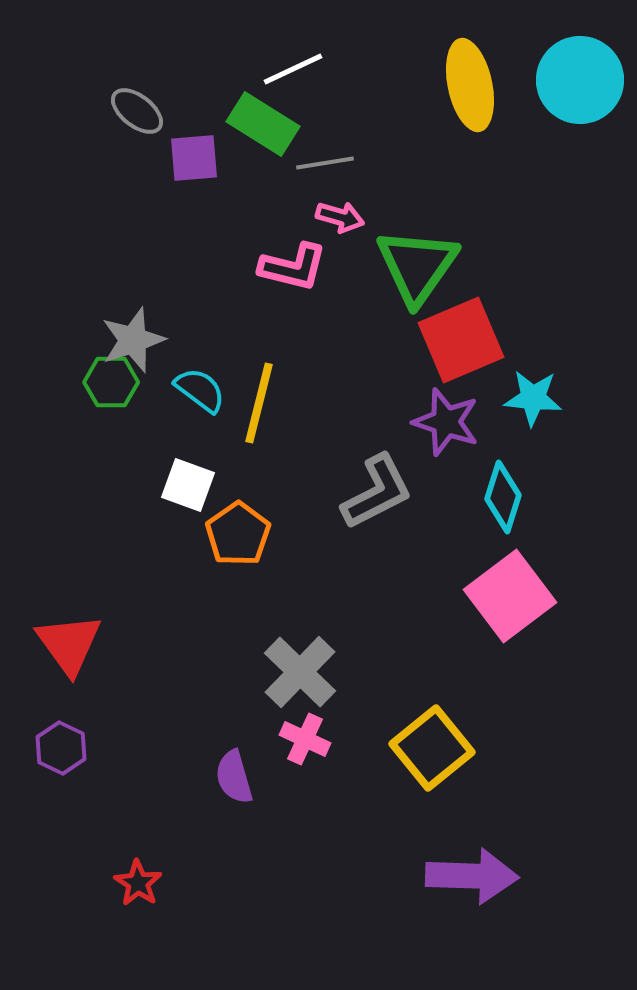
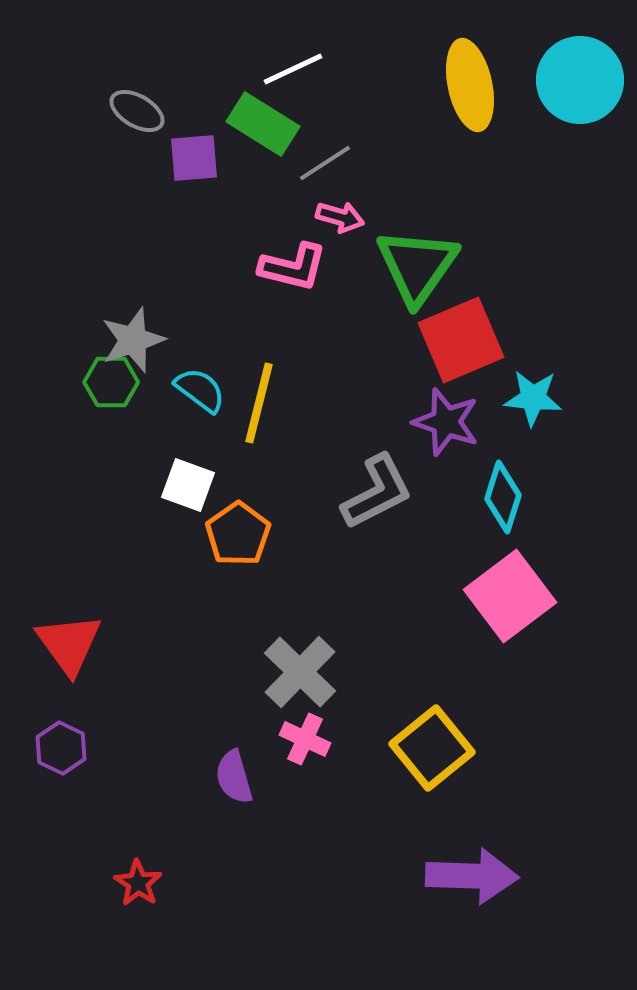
gray ellipse: rotated 8 degrees counterclockwise
gray line: rotated 24 degrees counterclockwise
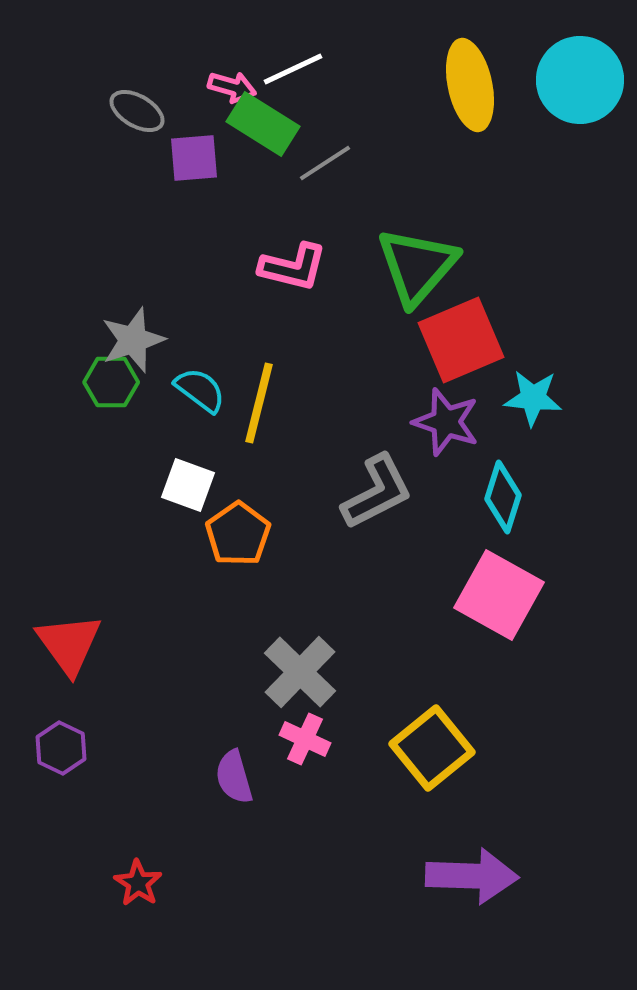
pink arrow: moved 108 px left, 130 px up
green triangle: rotated 6 degrees clockwise
pink square: moved 11 px left, 1 px up; rotated 24 degrees counterclockwise
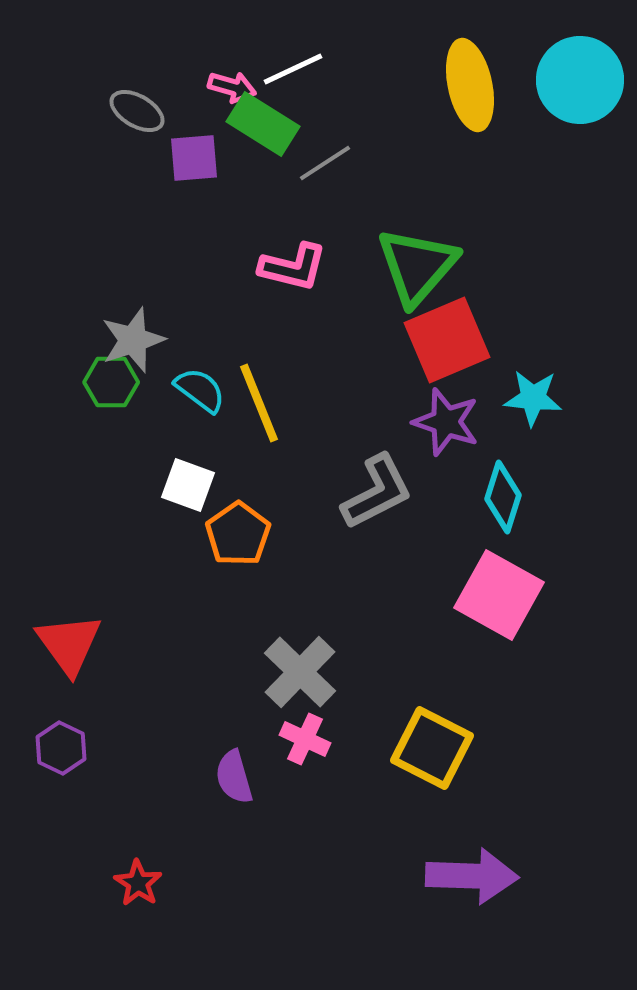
red square: moved 14 px left
yellow line: rotated 36 degrees counterclockwise
yellow square: rotated 24 degrees counterclockwise
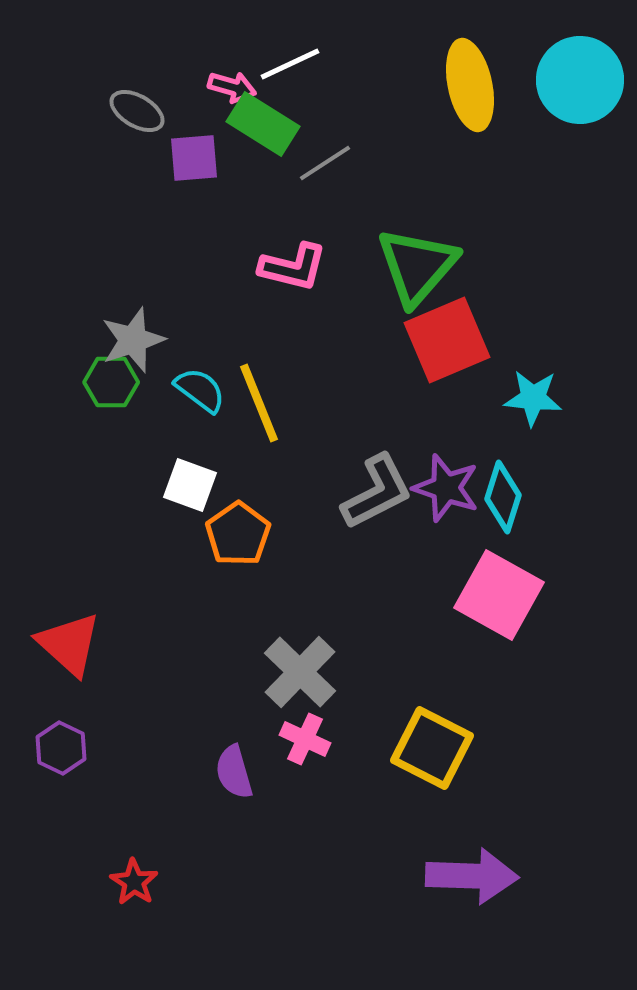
white line: moved 3 px left, 5 px up
purple star: moved 66 px down
white square: moved 2 px right
red triangle: rotated 12 degrees counterclockwise
purple semicircle: moved 5 px up
red star: moved 4 px left, 1 px up
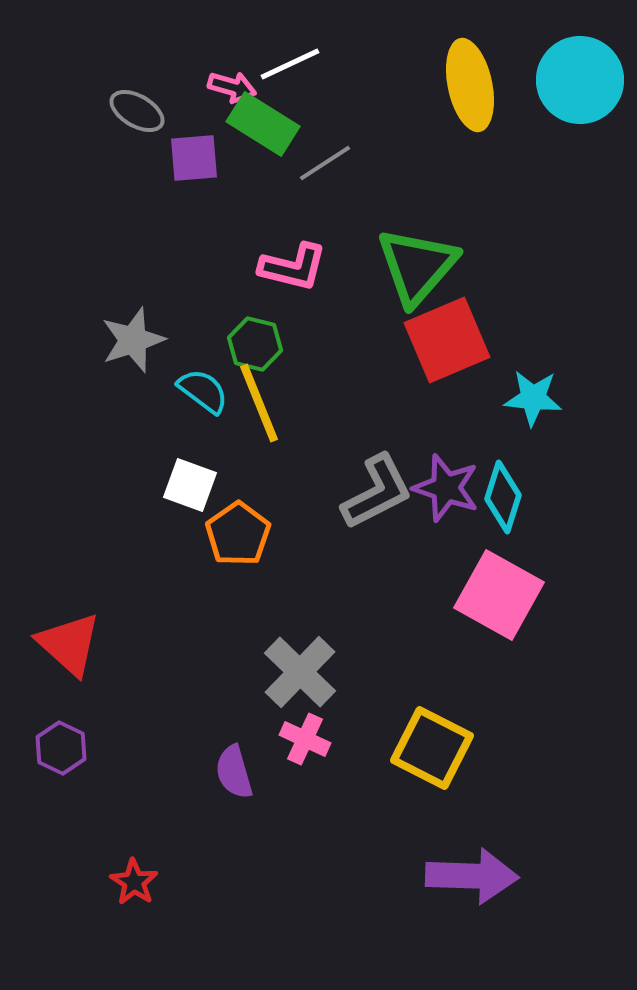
green hexagon: moved 144 px right, 38 px up; rotated 14 degrees clockwise
cyan semicircle: moved 3 px right, 1 px down
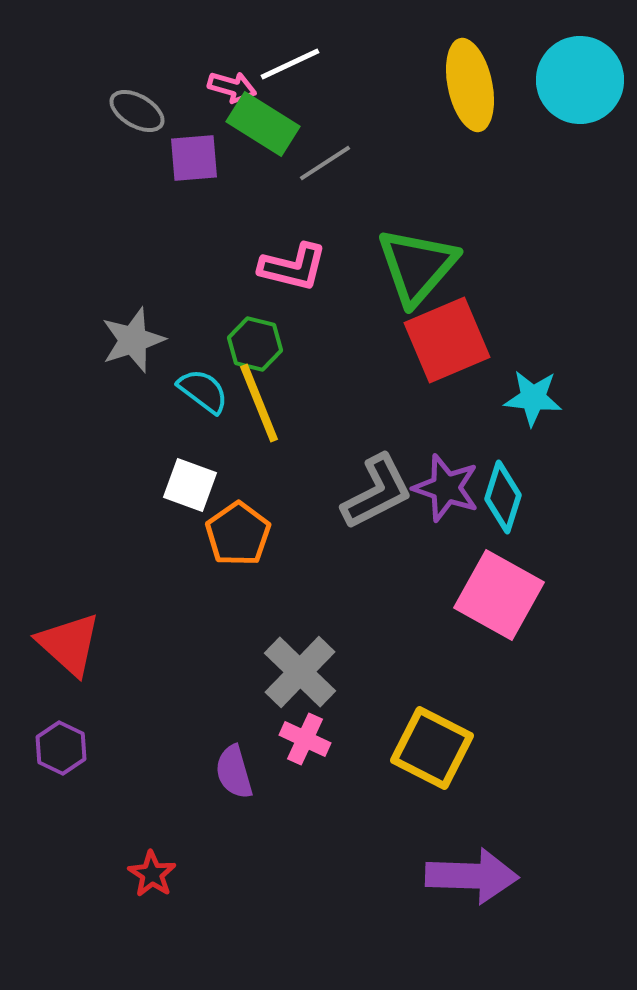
red star: moved 18 px right, 8 px up
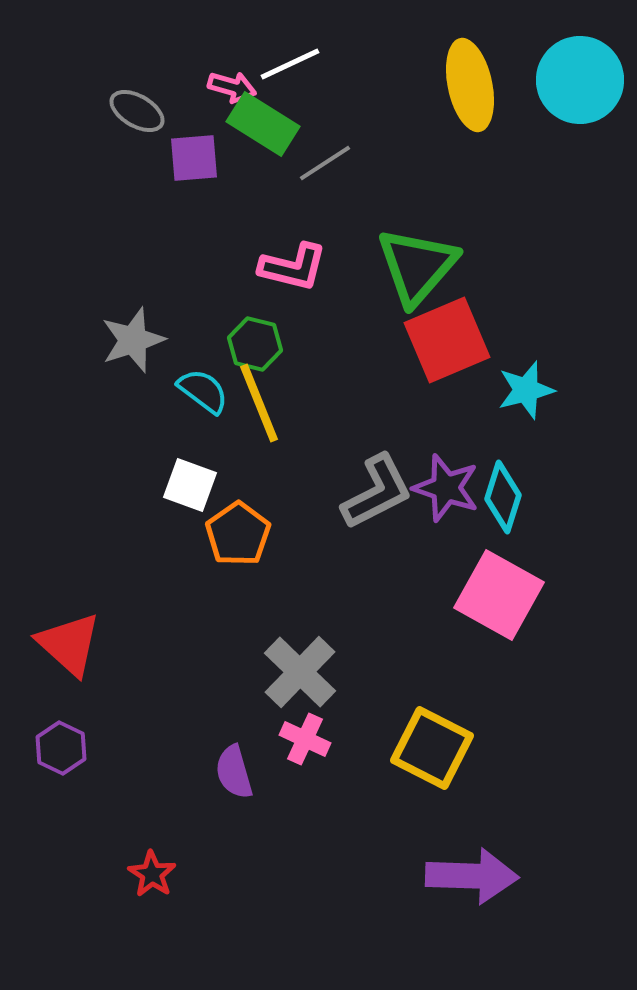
cyan star: moved 7 px left, 8 px up; rotated 20 degrees counterclockwise
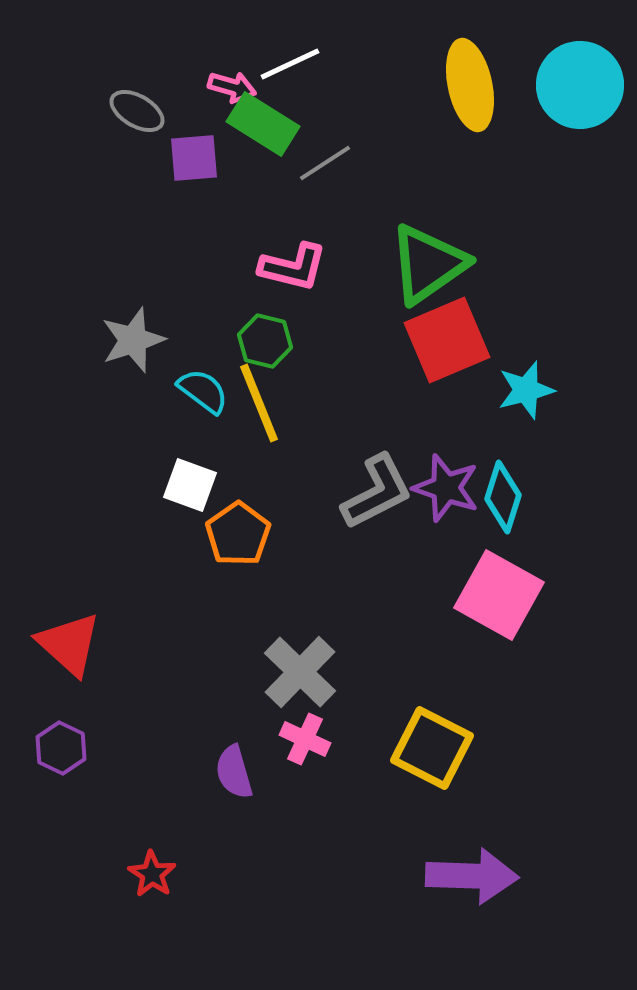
cyan circle: moved 5 px down
green triangle: moved 11 px right, 2 px up; rotated 14 degrees clockwise
green hexagon: moved 10 px right, 3 px up
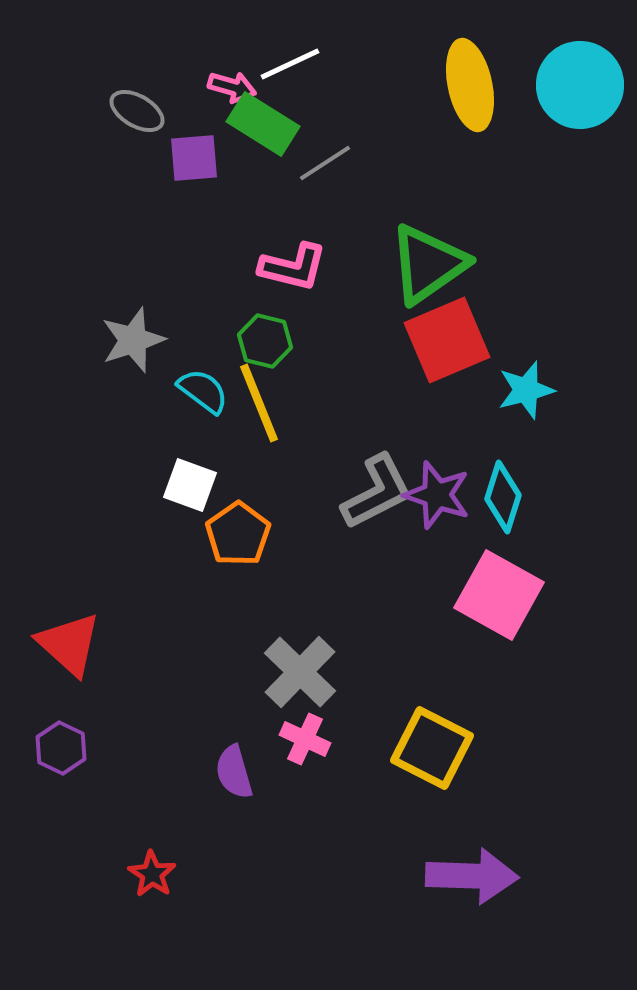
purple star: moved 9 px left, 7 px down
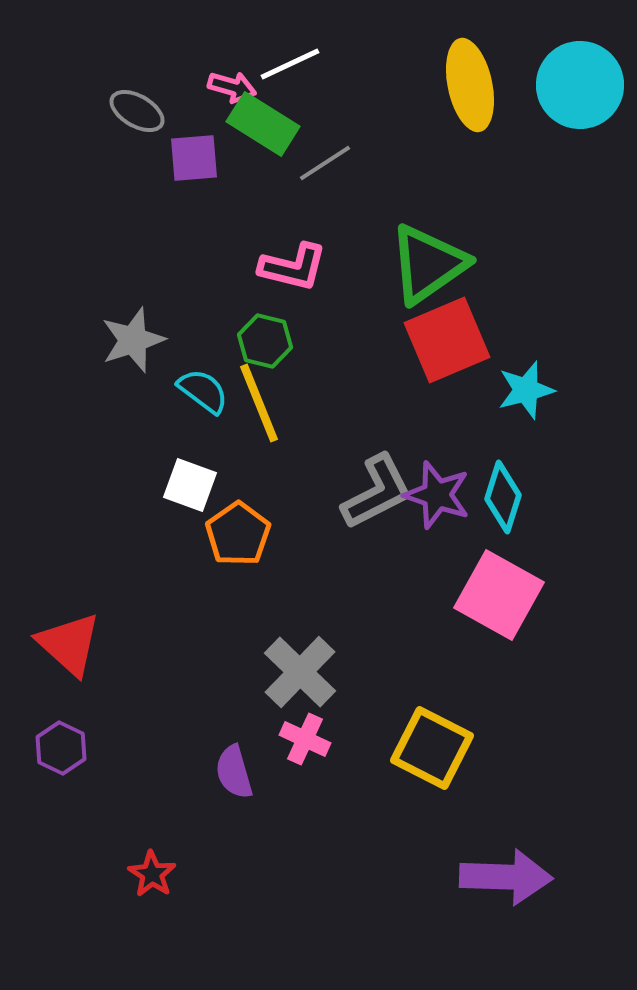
purple arrow: moved 34 px right, 1 px down
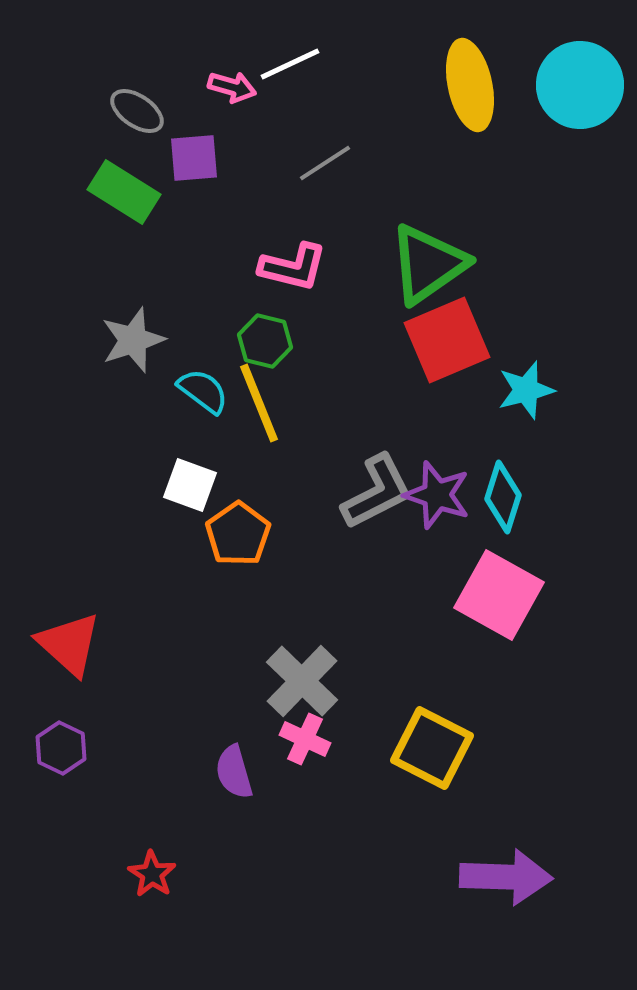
gray ellipse: rotated 4 degrees clockwise
green rectangle: moved 139 px left, 68 px down
gray cross: moved 2 px right, 9 px down
